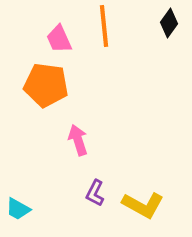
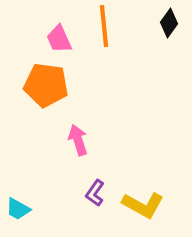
purple L-shape: rotated 8 degrees clockwise
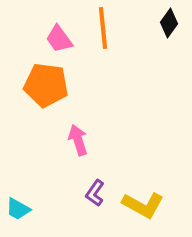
orange line: moved 1 px left, 2 px down
pink trapezoid: rotated 12 degrees counterclockwise
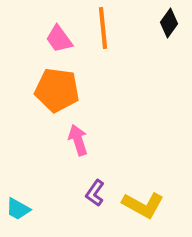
orange pentagon: moved 11 px right, 5 px down
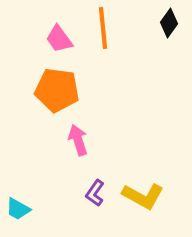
yellow L-shape: moved 9 px up
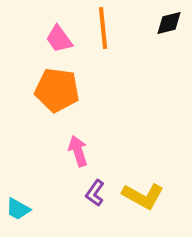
black diamond: rotated 40 degrees clockwise
pink arrow: moved 11 px down
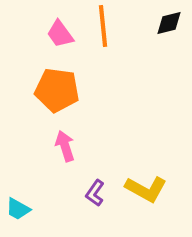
orange line: moved 2 px up
pink trapezoid: moved 1 px right, 5 px up
pink arrow: moved 13 px left, 5 px up
yellow L-shape: moved 3 px right, 7 px up
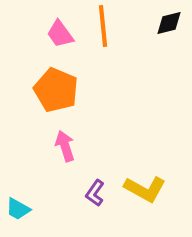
orange pentagon: moved 1 px left; rotated 15 degrees clockwise
yellow L-shape: moved 1 px left
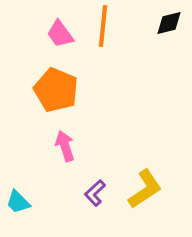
orange line: rotated 12 degrees clockwise
yellow L-shape: rotated 63 degrees counterclockwise
purple L-shape: rotated 12 degrees clockwise
cyan trapezoid: moved 7 px up; rotated 16 degrees clockwise
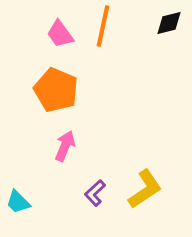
orange line: rotated 6 degrees clockwise
pink arrow: rotated 40 degrees clockwise
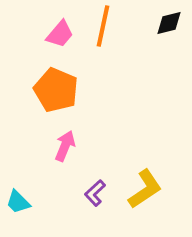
pink trapezoid: rotated 104 degrees counterclockwise
